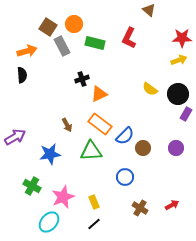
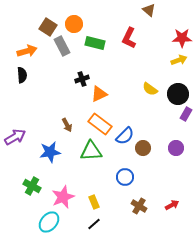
blue star: moved 2 px up
brown cross: moved 1 px left, 2 px up
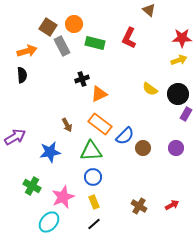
blue circle: moved 32 px left
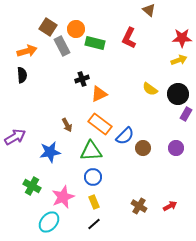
orange circle: moved 2 px right, 5 px down
red arrow: moved 2 px left, 1 px down
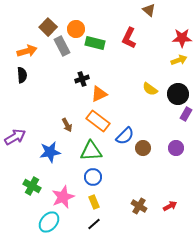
brown square: rotated 12 degrees clockwise
orange rectangle: moved 2 px left, 3 px up
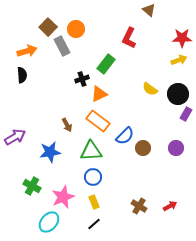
green rectangle: moved 11 px right, 21 px down; rotated 66 degrees counterclockwise
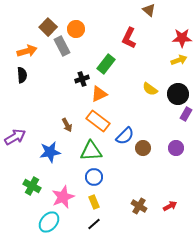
blue circle: moved 1 px right
